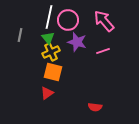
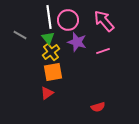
white line: rotated 20 degrees counterclockwise
gray line: rotated 72 degrees counterclockwise
yellow cross: rotated 12 degrees counterclockwise
orange square: rotated 24 degrees counterclockwise
red semicircle: moved 3 px right; rotated 24 degrees counterclockwise
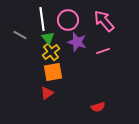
white line: moved 7 px left, 2 px down
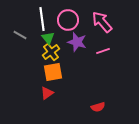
pink arrow: moved 2 px left, 1 px down
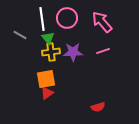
pink circle: moved 1 px left, 2 px up
purple star: moved 4 px left, 10 px down; rotated 18 degrees counterclockwise
yellow cross: rotated 30 degrees clockwise
orange square: moved 7 px left, 7 px down
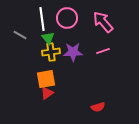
pink arrow: moved 1 px right
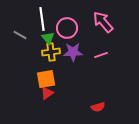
pink circle: moved 10 px down
pink line: moved 2 px left, 4 px down
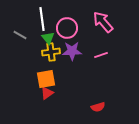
purple star: moved 1 px left, 1 px up
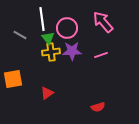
orange square: moved 33 px left
